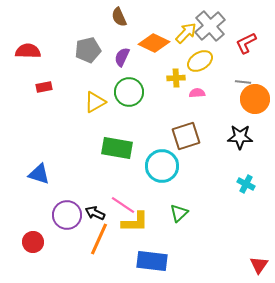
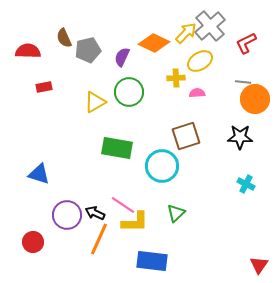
brown semicircle: moved 55 px left, 21 px down
green triangle: moved 3 px left
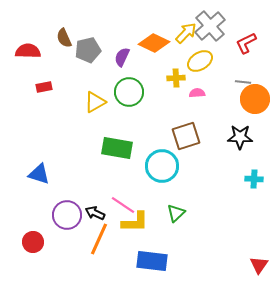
cyan cross: moved 8 px right, 5 px up; rotated 24 degrees counterclockwise
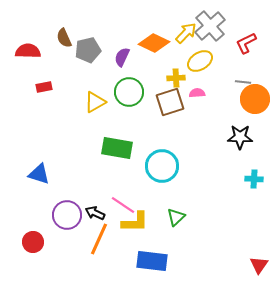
brown square: moved 16 px left, 34 px up
green triangle: moved 4 px down
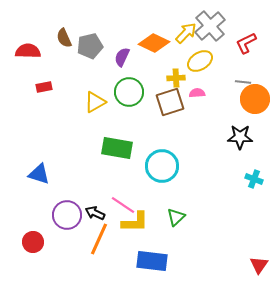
gray pentagon: moved 2 px right, 4 px up
cyan cross: rotated 18 degrees clockwise
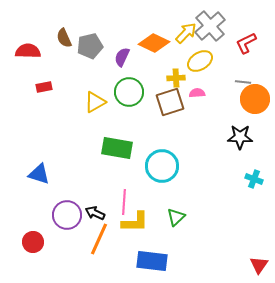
pink line: moved 1 px right, 3 px up; rotated 60 degrees clockwise
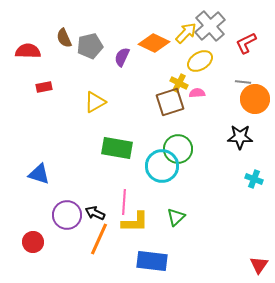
yellow cross: moved 3 px right, 5 px down; rotated 30 degrees clockwise
green circle: moved 49 px right, 57 px down
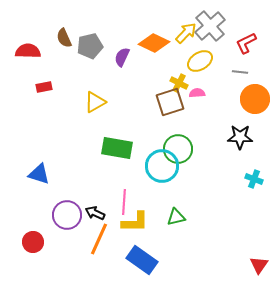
gray line: moved 3 px left, 10 px up
green triangle: rotated 30 degrees clockwise
blue rectangle: moved 10 px left, 1 px up; rotated 28 degrees clockwise
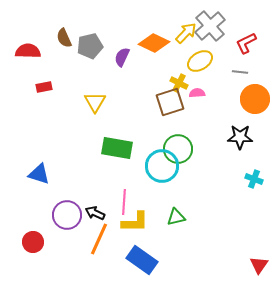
yellow triangle: rotated 30 degrees counterclockwise
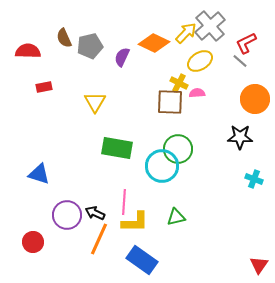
gray line: moved 11 px up; rotated 35 degrees clockwise
brown square: rotated 20 degrees clockwise
